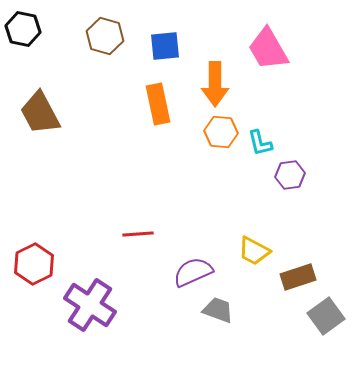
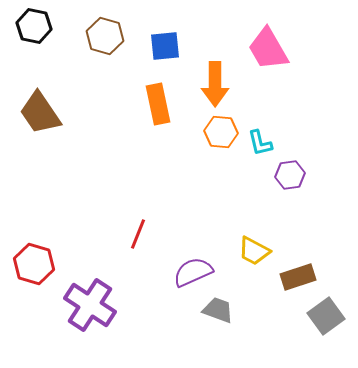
black hexagon: moved 11 px right, 3 px up
brown trapezoid: rotated 6 degrees counterclockwise
red line: rotated 64 degrees counterclockwise
red hexagon: rotated 18 degrees counterclockwise
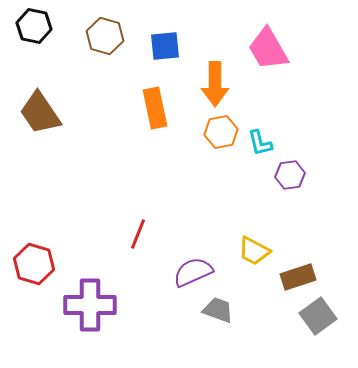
orange rectangle: moved 3 px left, 4 px down
orange hexagon: rotated 16 degrees counterclockwise
purple cross: rotated 33 degrees counterclockwise
gray square: moved 8 px left
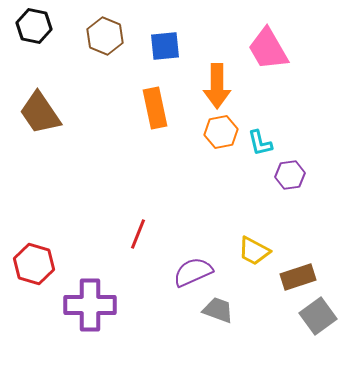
brown hexagon: rotated 6 degrees clockwise
orange arrow: moved 2 px right, 2 px down
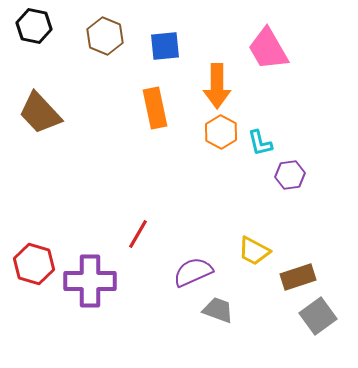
brown trapezoid: rotated 9 degrees counterclockwise
orange hexagon: rotated 20 degrees counterclockwise
red line: rotated 8 degrees clockwise
purple cross: moved 24 px up
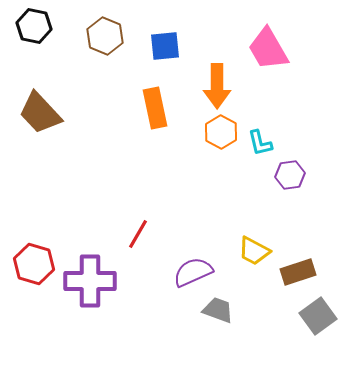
brown rectangle: moved 5 px up
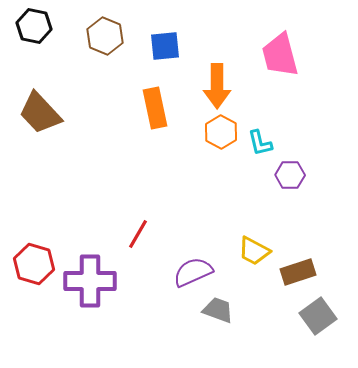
pink trapezoid: moved 12 px right, 6 px down; rotated 15 degrees clockwise
purple hexagon: rotated 8 degrees clockwise
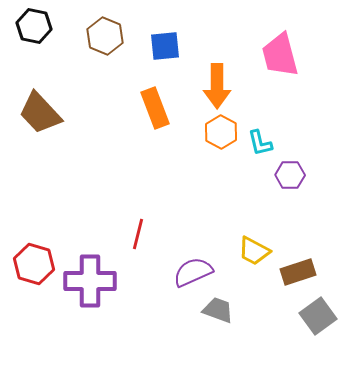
orange rectangle: rotated 9 degrees counterclockwise
red line: rotated 16 degrees counterclockwise
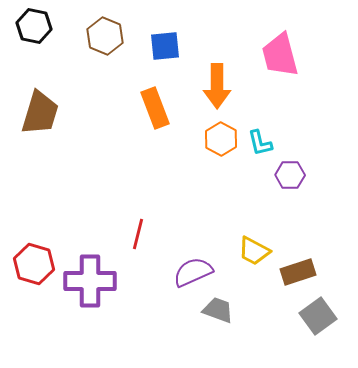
brown trapezoid: rotated 120 degrees counterclockwise
orange hexagon: moved 7 px down
